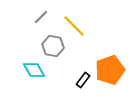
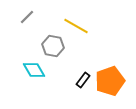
gray line: moved 14 px left
yellow line: moved 2 px right; rotated 15 degrees counterclockwise
orange pentagon: moved 11 px down
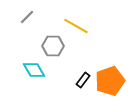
gray hexagon: rotated 10 degrees counterclockwise
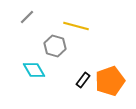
yellow line: rotated 15 degrees counterclockwise
gray hexagon: moved 2 px right; rotated 15 degrees clockwise
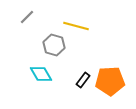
gray hexagon: moved 1 px left, 1 px up
cyan diamond: moved 7 px right, 4 px down
orange pentagon: rotated 16 degrees clockwise
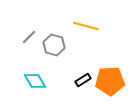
gray line: moved 2 px right, 20 px down
yellow line: moved 10 px right
cyan diamond: moved 6 px left, 7 px down
black rectangle: rotated 21 degrees clockwise
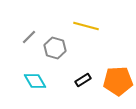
gray hexagon: moved 1 px right, 3 px down
orange pentagon: moved 8 px right
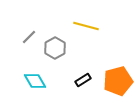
gray hexagon: rotated 15 degrees clockwise
orange pentagon: rotated 12 degrees counterclockwise
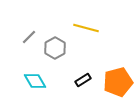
yellow line: moved 2 px down
orange pentagon: moved 1 px down
